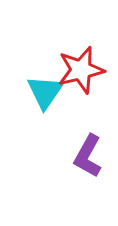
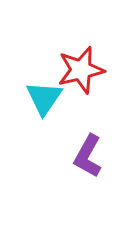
cyan triangle: moved 1 px left, 6 px down
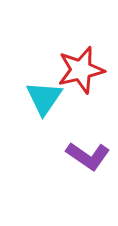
purple L-shape: rotated 84 degrees counterclockwise
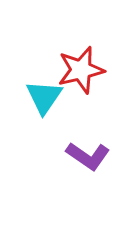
cyan triangle: moved 1 px up
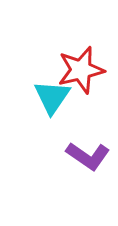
cyan triangle: moved 8 px right
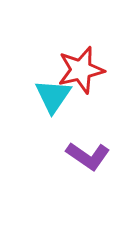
cyan triangle: moved 1 px right, 1 px up
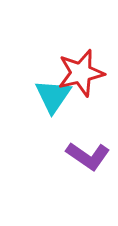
red star: moved 3 px down
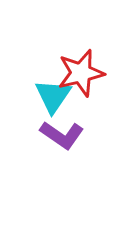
purple L-shape: moved 26 px left, 21 px up
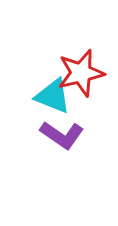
cyan triangle: rotated 42 degrees counterclockwise
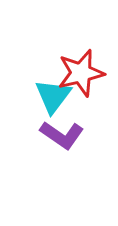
cyan triangle: rotated 45 degrees clockwise
